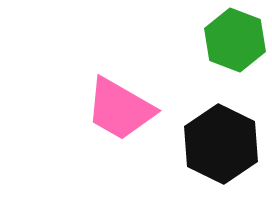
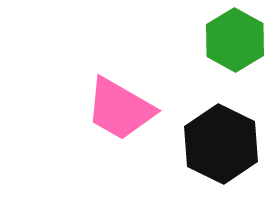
green hexagon: rotated 8 degrees clockwise
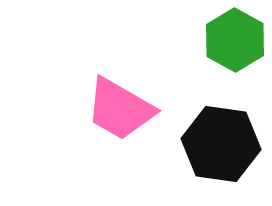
black hexagon: rotated 18 degrees counterclockwise
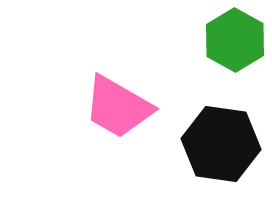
pink trapezoid: moved 2 px left, 2 px up
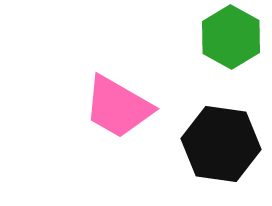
green hexagon: moved 4 px left, 3 px up
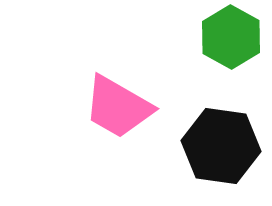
black hexagon: moved 2 px down
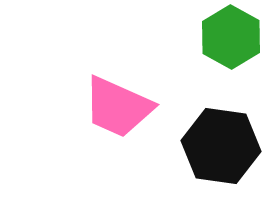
pink trapezoid: rotated 6 degrees counterclockwise
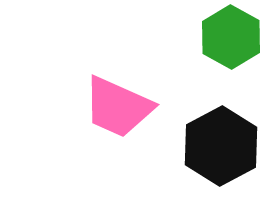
black hexagon: rotated 24 degrees clockwise
